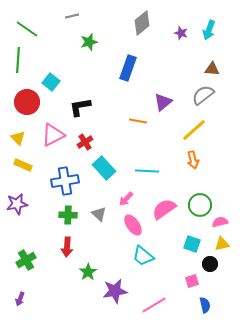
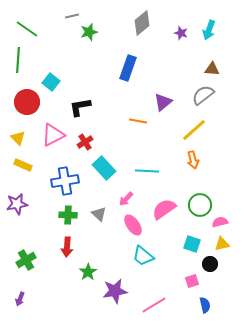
green star at (89, 42): moved 10 px up
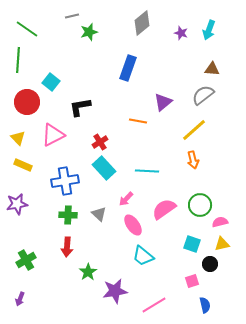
red cross at (85, 142): moved 15 px right
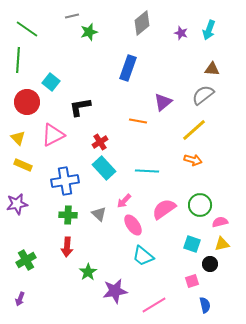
orange arrow at (193, 160): rotated 60 degrees counterclockwise
pink arrow at (126, 199): moved 2 px left, 2 px down
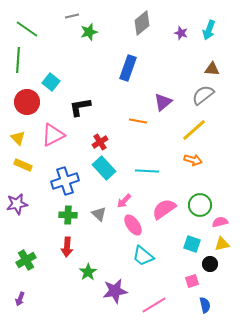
blue cross at (65, 181): rotated 8 degrees counterclockwise
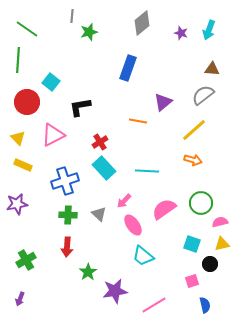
gray line at (72, 16): rotated 72 degrees counterclockwise
green circle at (200, 205): moved 1 px right, 2 px up
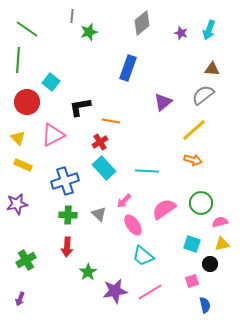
orange line at (138, 121): moved 27 px left
pink line at (154, 305): moved 4 px left, 13 px up
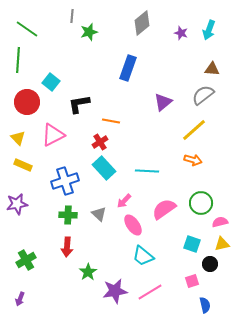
black L-shape at (80, 107): moved 1 px left, 3 px up
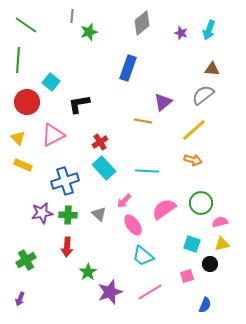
green line at (27, 29): moved 1 px left, 4 px up
orange line at (111, 121): moved 32 px right
purple star at (17, 204): moved 25 px right, 9 px down
pink square at (192, 281): moved 5 px left, 5 px up
purple star at (115, 291): moved 5 px left, 1 px down; rotated 10 degrees counterclockwise
blue semicircle at (205, 305): rotated 35 degrees clockwise
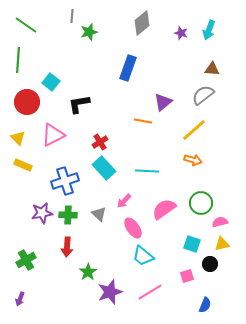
pink ellipse at (133, 225): moved 3 px down
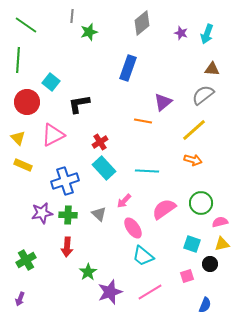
cyan arrow at (209, 30): moved 2 px left, 4 px down
